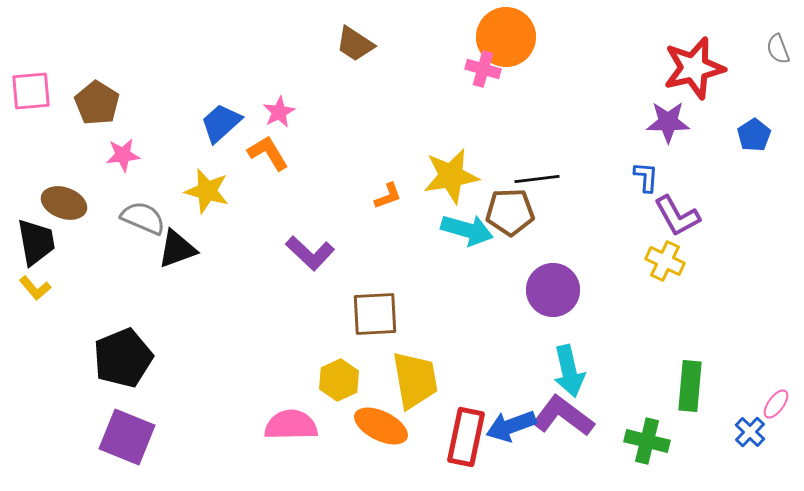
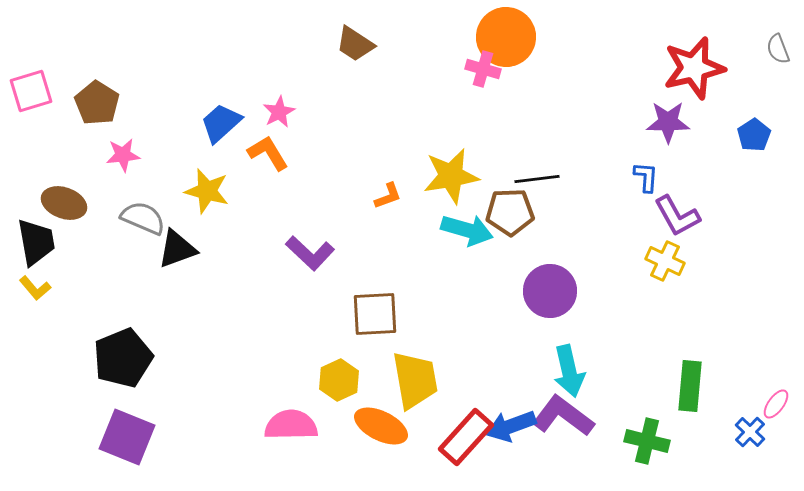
pink square at (31, 91): rotated 12 degrees counterclockwise
purple circle at (553, 290): moved 3 px left, 1 px down
red rectangle at (466, 437): rotated 30 degrees clockwise
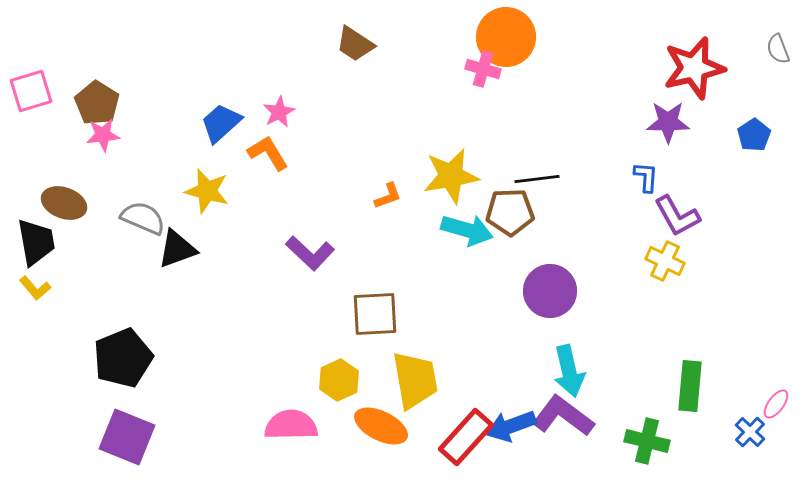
pink star at (123, 155): moved 20 px left, 20 px up
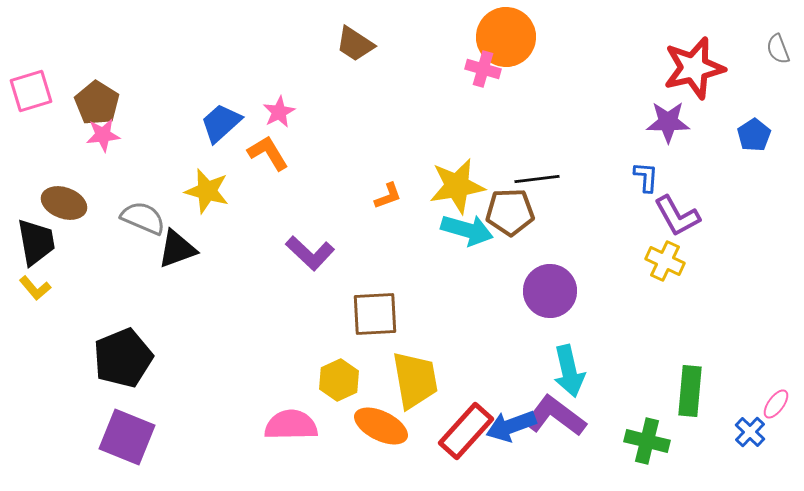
yellow star at (451, 176): moved 6 px right, 10 px down
green rectangle at (690, 386): moved 5 px down
purple L-shape at (563, 416): moved 8 px left
red rectangle at (466, 437): moved 6 px up
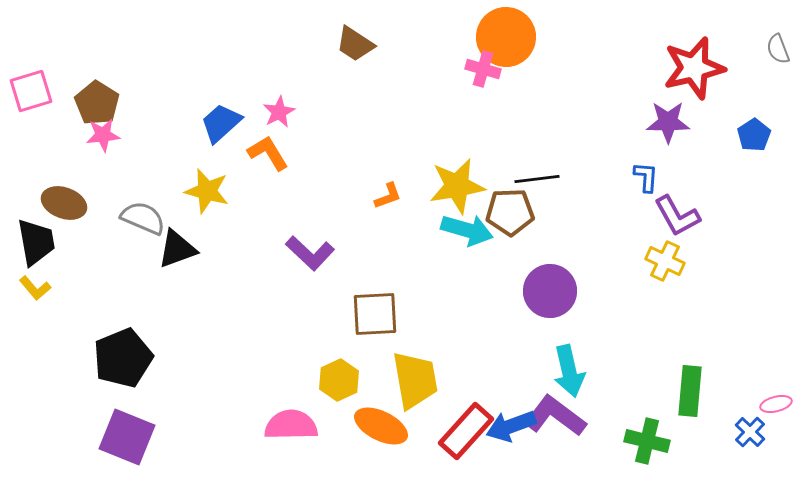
pink ellipse at (776, 404): rotated 40 degrees clockwise
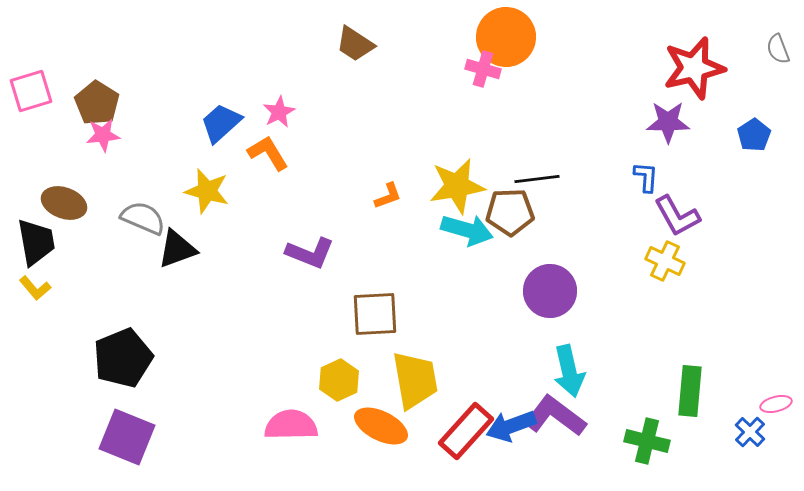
purple L-shape at (310, 253): rotated 21 degrees counterclockwise
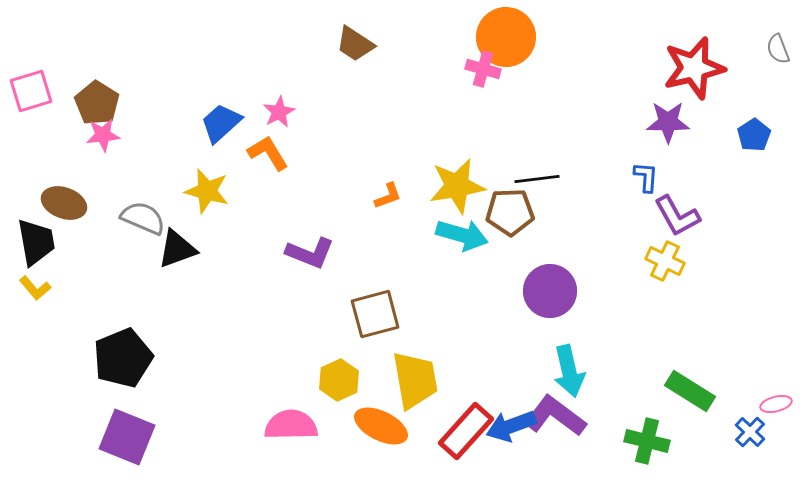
cyan arrow at (467, 230): moved 5 px left, 5 px down
brown square at (375, 314): rotated 12 degrees counterclockwise
green rectangle at (690, 391): rotated 63 degrees counterclockwise
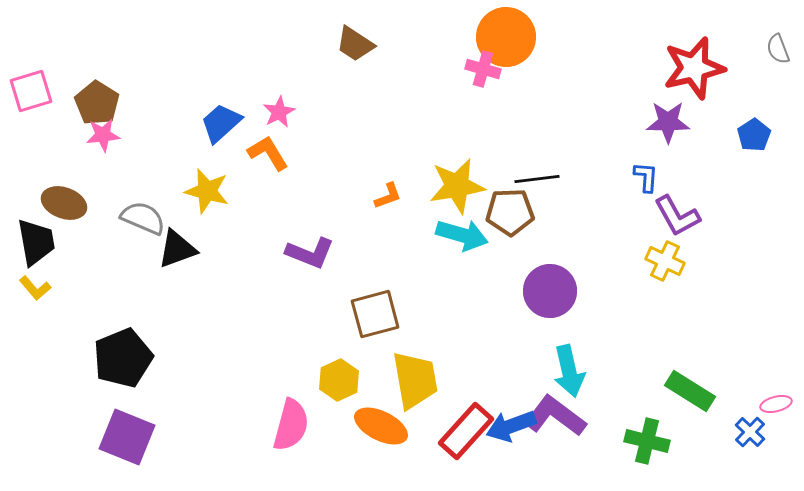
pink semicircle at (291, 425): rotated 106 degrees clockwise
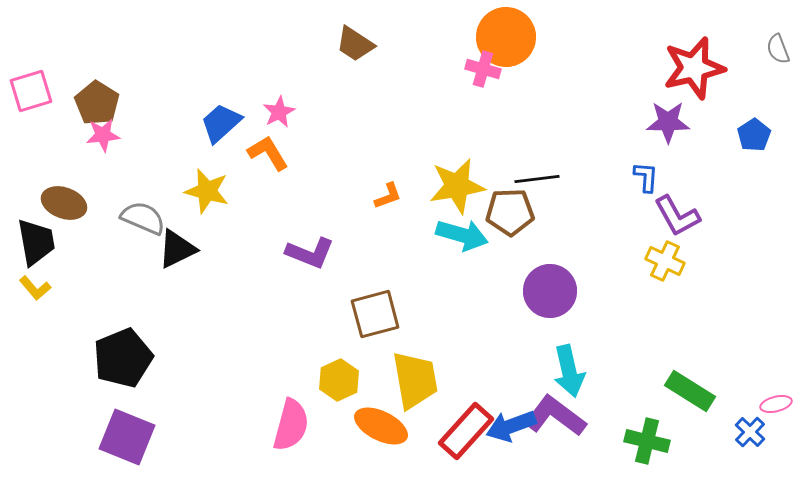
black triangle at (177, 249): rotated 6 degrees counterclockwise
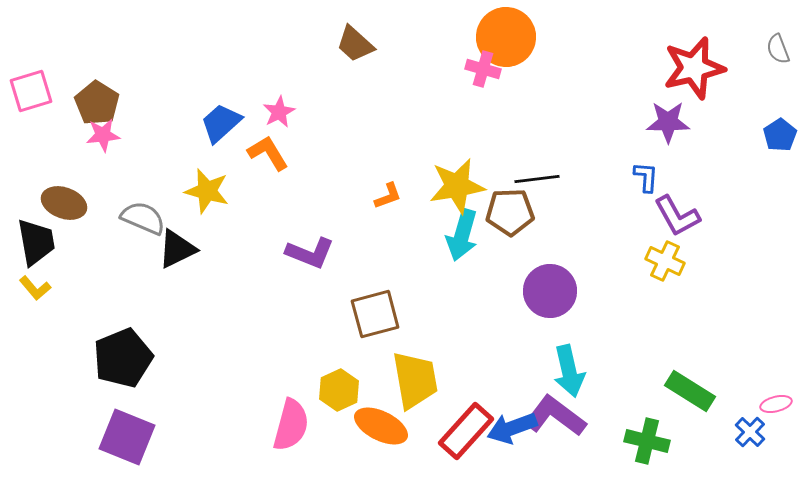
brown trapezoid at (355, 44): rotated 9 degrees clockwise
blue pentagon at (754, 135): moved 26 px right
cyan arrow at (462, 235): rotated 90 degrees clockwise
yellow hexagon at (339, 380): moved 10 px down
blue arrow at (511, 426): moved 1 px right, 2 px down
